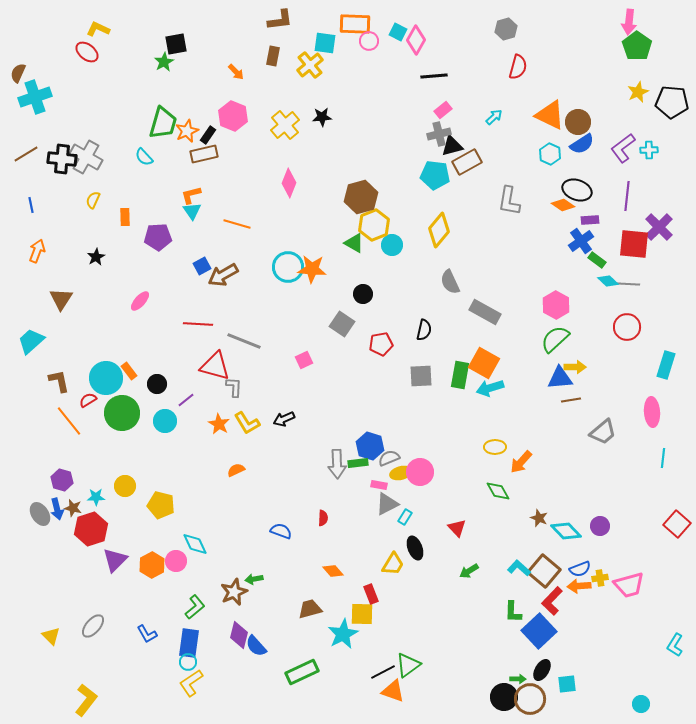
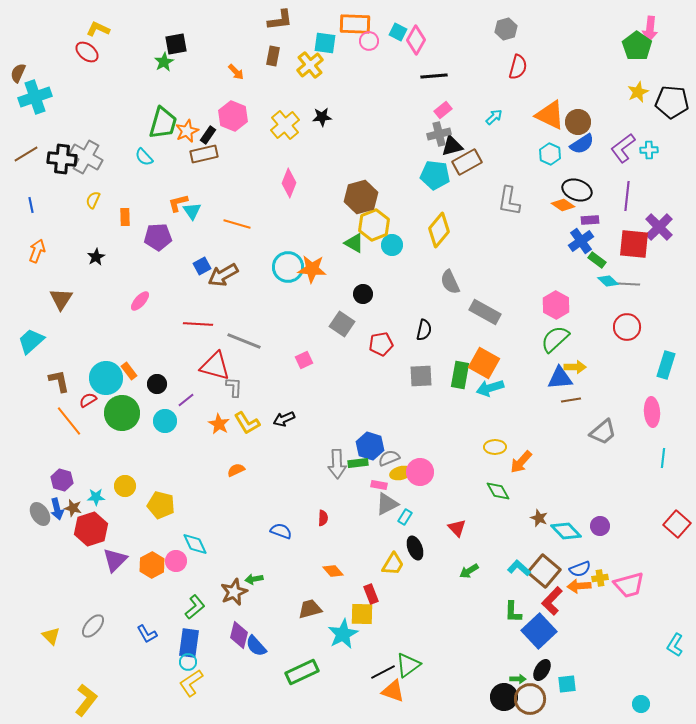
pink arrow at (629, 22): moved 21 px right, 7 px down
orange L-shape at (191, 195): moved 13 px left, 8 px down
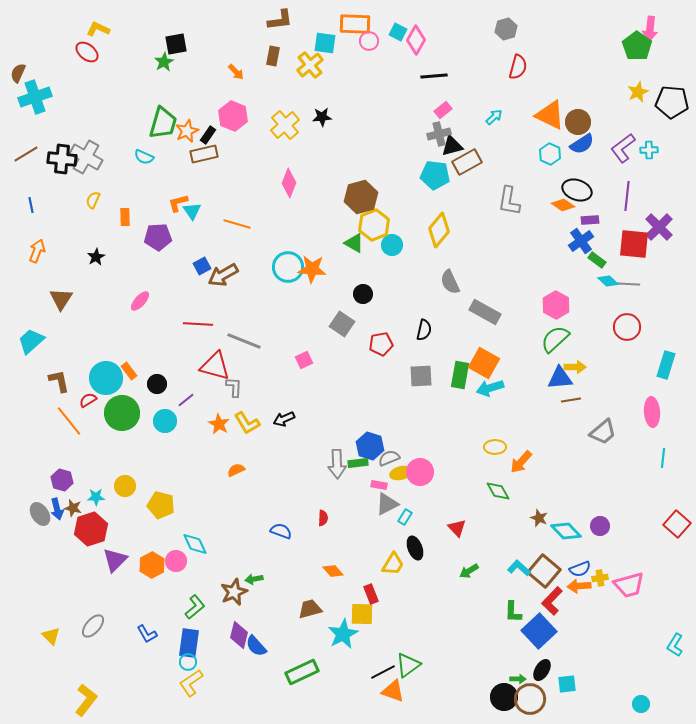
cyan semicircle at (144, 157): rotated 24 degrees counterclockwise
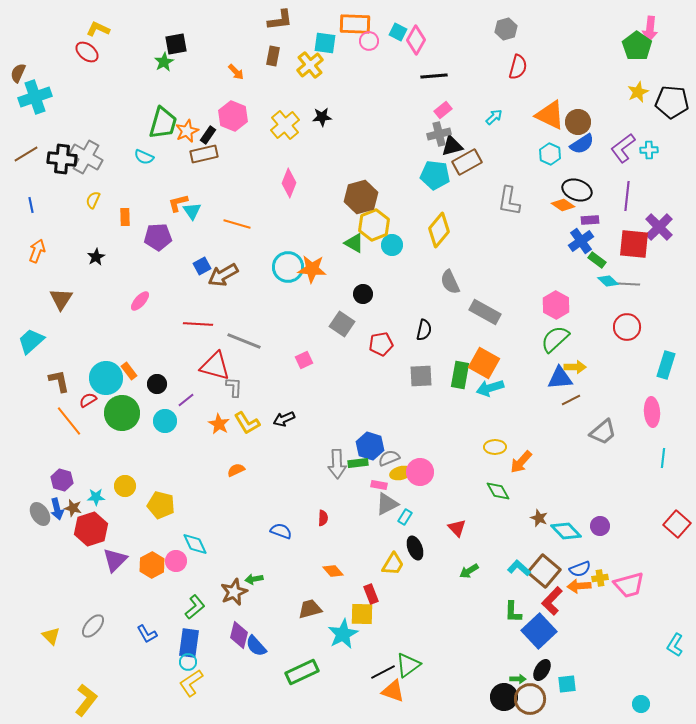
brown line at (571, 400): rotated 18 degrees counterclockwise
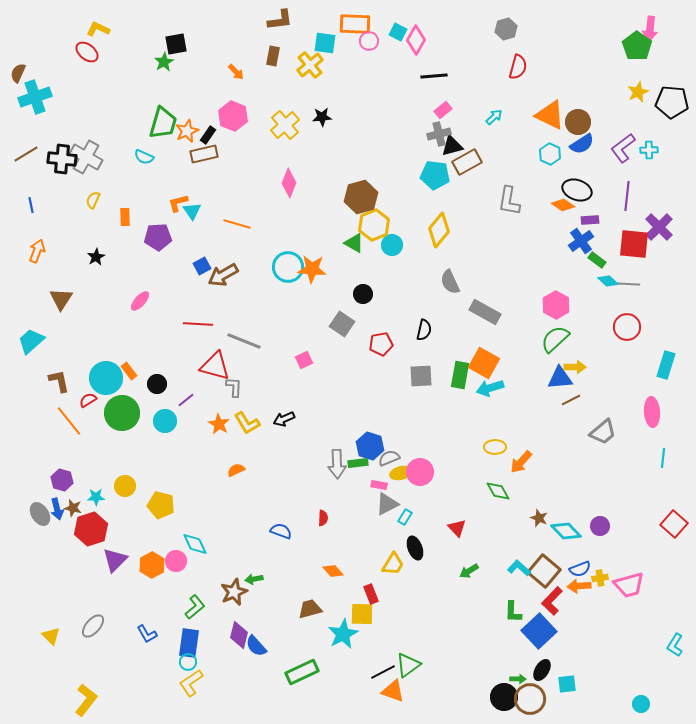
red square at (677, 524): moved 3 px left
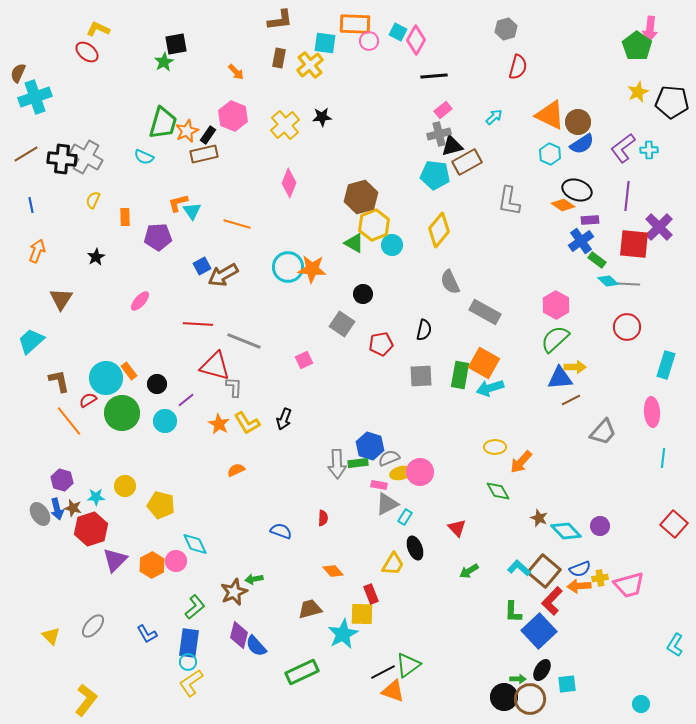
brown rectangle at (273, 56): moved 6 px right, 2 px down
black arrow at (284, 419): rotated 45 degrees counterclockwise
gray trapezoid at (603, 432): rotated 8 degrees counterclockwise
